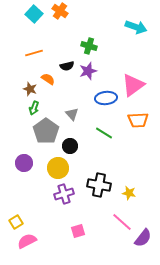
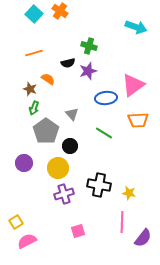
black semicircle: moved 1 px right, 3 px up
pink line: rotated 50 degrees clockwise
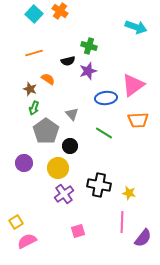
black semicircle: moved 2 px up
purple cross: rotated 18 degrees counterclockwise
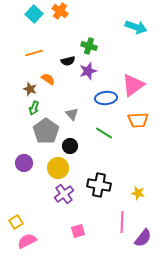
yellow star: moved 9 px right
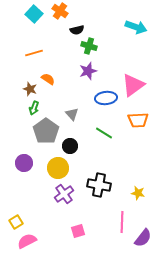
black semicircle: moved 9 px right, 31 px up
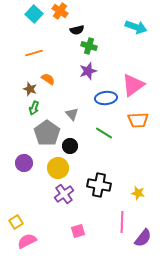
gray pentagon: moved 1 px right, 2 px down
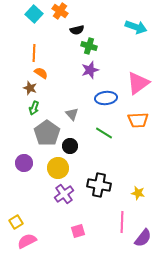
orange line: rotated 72 degrees counterclockwise
purple star: moved 2 px right, 1 px up
orange semicircle: moved 7 px left, 6 px up
pink triangle: moved 5 px right, 2 px up
brown star: moved 1 px up
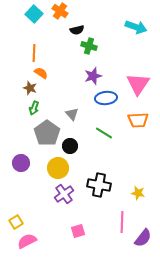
purple star: moved 3 px right, 6 px down
pink triangle: moved 1 px down; rotated 20 degrees counterclockwise
purple circle: moved 3 px left
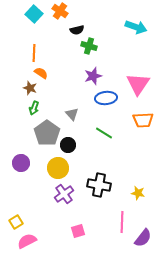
orange trapezoid: moved 5 px right
black circle: moved 2 px left, 1 px up
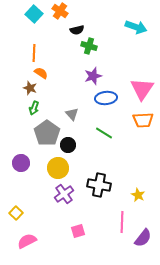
pink triangle: moved 4 px right, 5 px down
yellow star: moved 2 px down; rotated 16 degrees clockwise
yellow square: moved 9 px up; rotated 16 degrees counterclockwise
